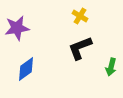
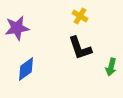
black L-shape: rotated 88 degrees counterclockwise
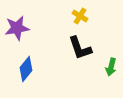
blue diamond: rotated 15 degrees counterclockwise
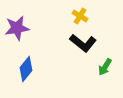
black L-shape: moved 3 px right, 5 px up; rotated 32 degrees counterclockwise
green arrow: moved 6 px left; rotated 18 degrees clockwise
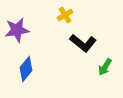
yellow cross: moved 15 px left, 1 px up; rotated 28 degrees clockwise
purple star: moved 2 px down
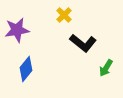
yellow cross: moved 1 px left; rotated 14 degrees counterclockwise
green arrow: moved 1 px right, 1 px down
